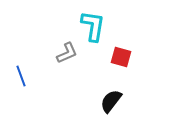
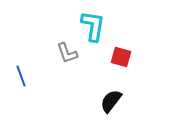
gray L-shape: rotated 95 degrees clockwise
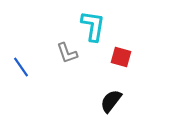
blue line: moved 9 px up; rotated 15 degrees counterclockwise
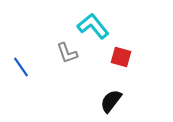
cyan L-shape: rotated 48 degrees counterclockwise
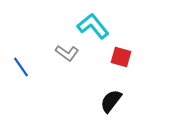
gray L-shape: rotated 35 degrees counterclockwise
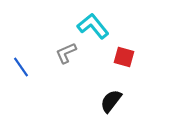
gray L-shape: moved 1 px left; rotated 120 degrees clockwise
red square: moved 3 px right
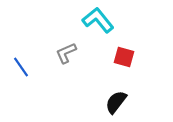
cyan L-shape: moved 5 px right, 6 px up
black semicircle: moved 5 px right, 1 px down
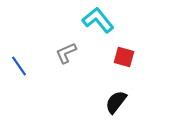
blue line: moved 2 px left, 1 px up
